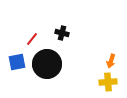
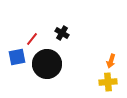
black cross: rotated 16 degrees clockwise
blue square: moved 5 px up
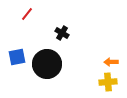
red line: moved 5 px left, 25 px up
orange arrow: moved 1 px down; rotated 72 degrees clockwise
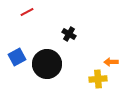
red line: moved 2 px up; rotated 24 degrees clockwise
black cross: moved 7 px right, 1 px down
blue square: rotated 18 degrees counterclockwise
yellow cross: moved 10 px left, 3 px up
